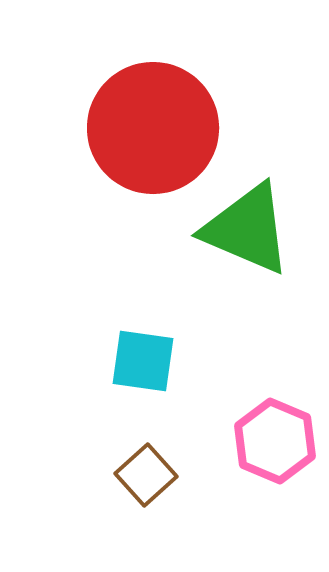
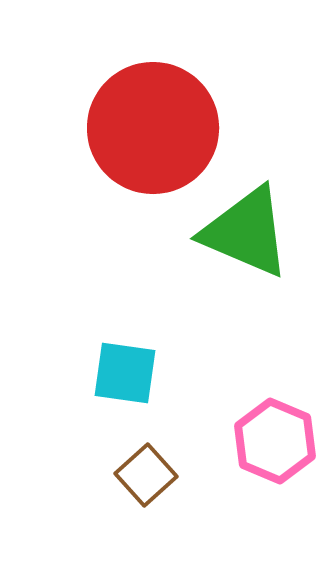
green triangle: moved 1 px left, 3 px down
cyan square: moved 18 px left, 12 px down
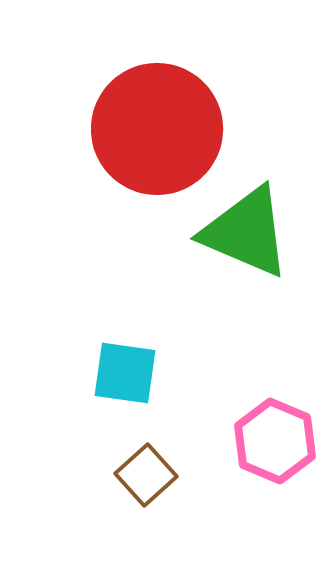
red circle: moved 4 px right, 1 px down
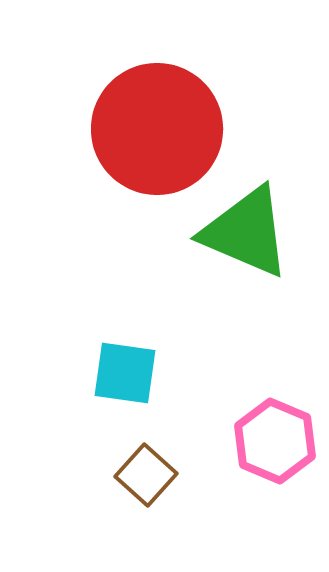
brown square: rotated 6 degrees counterclockwise
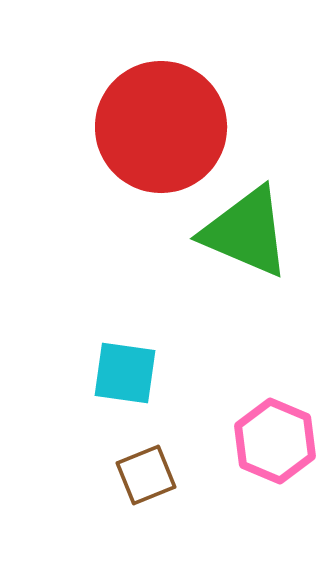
red circle: moved 4 px right, 2 px up
brown square: rotated 26 degrees clockwise
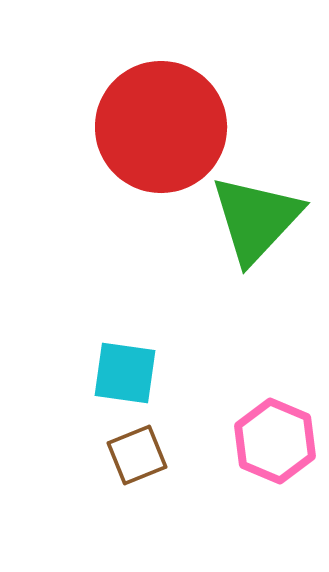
green triangle: moved 10 px right, 13 px up; rotated 50 degrees clockwise
brown square: moved 9 px left, 20 px up
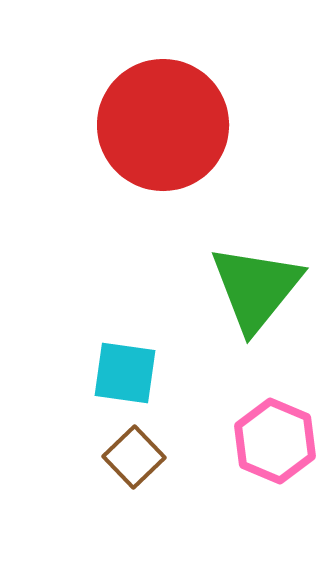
red circle: moved 2 px right, 2 px up
green triangle: moved 69 px down; rotated 4 degrees counterclockwise
brown square: moved 3 px left, 2 px down; rotated 22 degrees counterclockwise
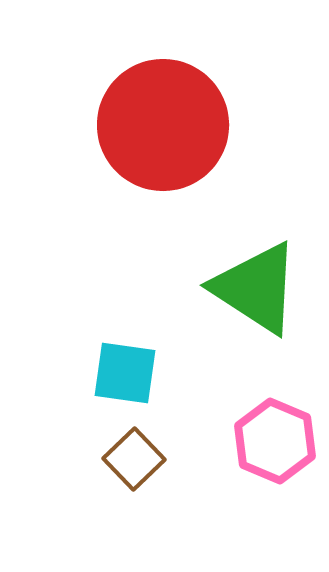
green triangle: rotated 36 degrees counterclockwise
brown square: moved 2 px down
